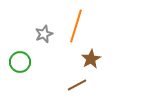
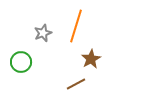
gray star: moved 1 px left, 1 px up
green circle: moved 1 px right
brown line: moved 1 px left, 1 px up
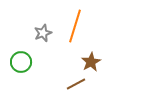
orange line: moved 1 px left
brown star: moved 3 px down
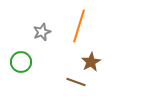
orange line: moved 4 px right
gray star: moved 1 px left, 1 px up
brown line: moved 2 px up; rotated 48 degrees clockwise
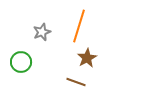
brown star: moved 4 px left, 4 px up
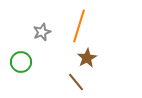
brown line: rotated 30 degrees clockwise
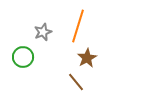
orange line: moved 1 px left
gray star: moved 1 px right
green circle: moved 2 px right, 5 px up
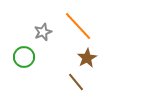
orange line: rotated 60 degrees counterclockwise
green circle: moved 1 px right
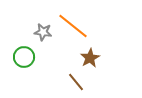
orange line: moved 5 px left; rotated 8 degrees counterclockwise
gray star: rotated 30 degrees clockwise
brown star: moved 3 px right
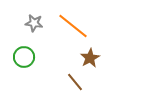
gray star: moved 9 px left, 9 px up
brown line: moved 1 px left
